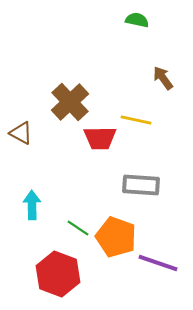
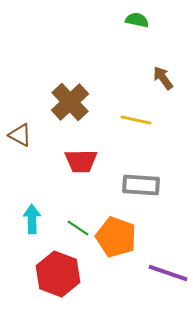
brown triangle: moved 1 px left, 2 px down
red trapezoid: moved 19 px left, 23 px down
cyan arrow: moved 14 px down
purple line: moved 10 px right, 10 px down
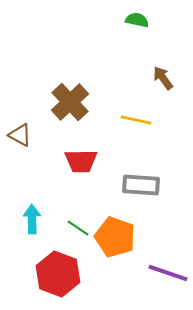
orange pentagon: moved 1 px left
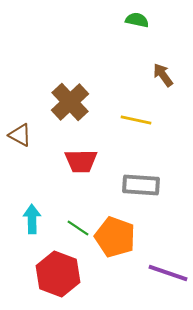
brown arrow: moved 3 px up
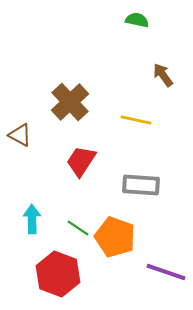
red trapezoid: rotated 124 degrees clockwise
purple line: moved 2 px left, 1 px up
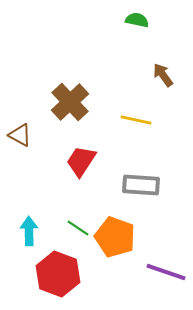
cyan arrow: moved 3 px left, 12 px down
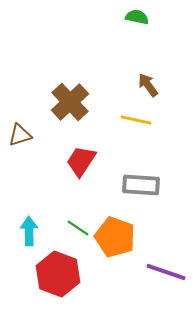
green semicircle: moved 3 px up
brown arrow: moved 15 px left, 10 px down
brown triangle: rotated 45 degrees counterclockwise
